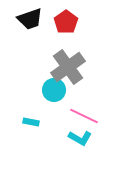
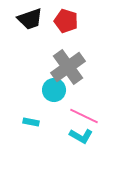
red pentagon: moved 1 px up; rotated 20 degrees counterclockwise
cyan L-shape: moved 1 px right, 2 px up
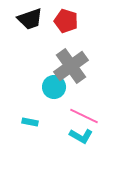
gray cross: moved 3 px right, 1 px up
cyan circle: moved 3 px up
cyan rectangle: moved 1 px left
